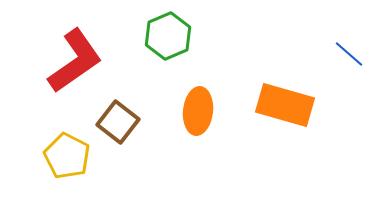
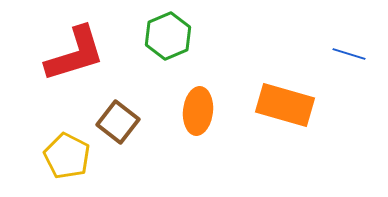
blue line: rotated 24 degrees counterclockwise
red L-shape: moved 7 px up; rotated 18 degrees clockwise
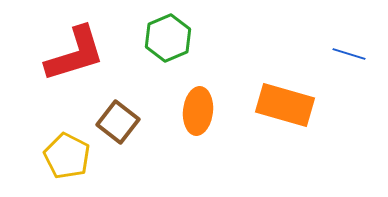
green hexagon: moved 2 px down
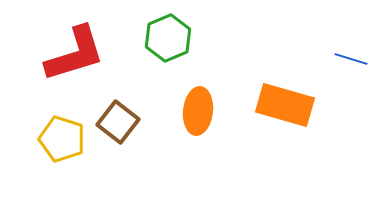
blue line: moved 2 px right, 5 px down
yellow pentagon: moved 5 px left, 17 px up; rotated 9 degrees counterclockwise
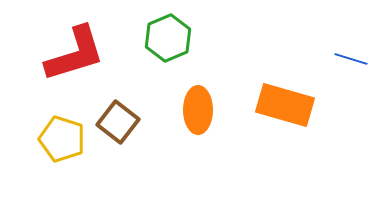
orange ellipse: moved 1 px up; rotated 6 degrees counterclockwise
